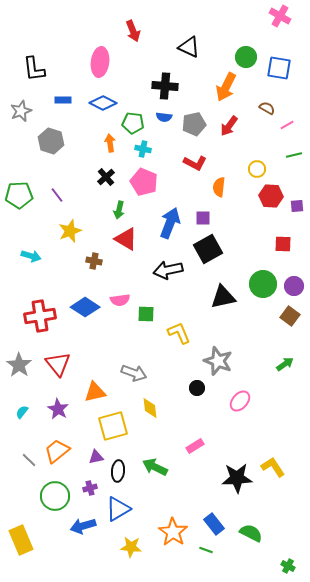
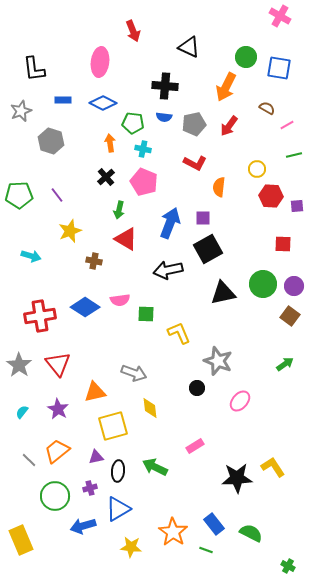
black triangle at (223, 297): moved 4 px up
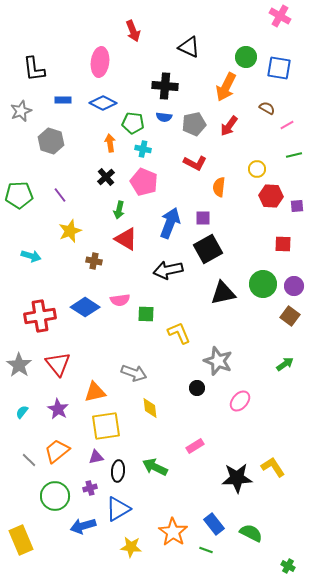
purple line at (57, 195): moved 3 px right
yellow square at (113, 426): moved 7 px left; rotated 8 degrees clockwise
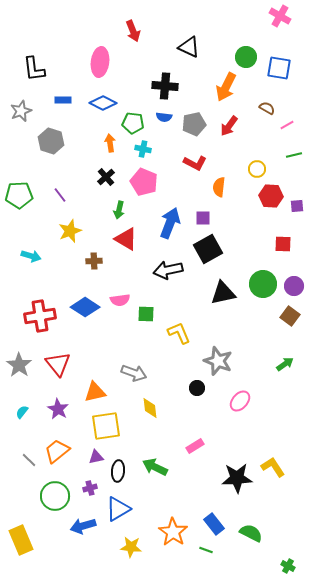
brown cross at (94, 261): rotated 14 degrees counterclockwise
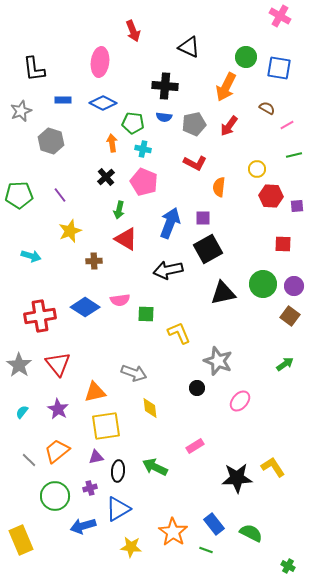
orange arrow at (110, 143): moved 2 px right
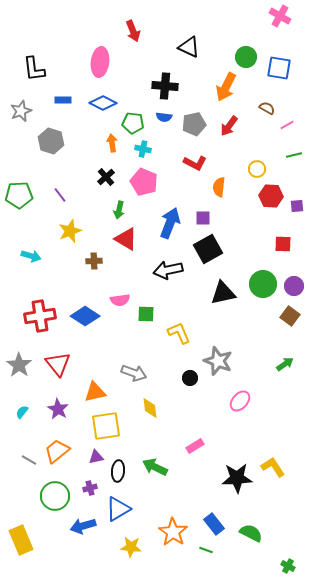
blue diamond at (85, 307): moved 9 px down
black circle at (197, 388): moved 7 px left, 10 px up
gray line at (29, 460): rotated 14 degrees counterclockwise
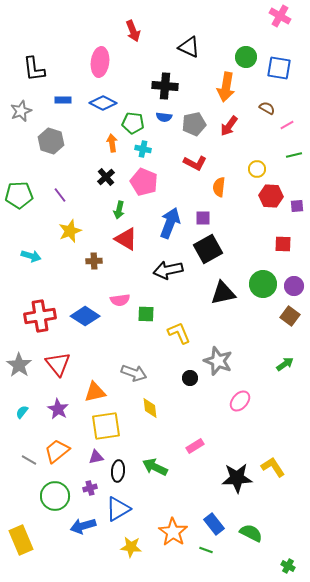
orange arrow at (226, 87): rotated 16 degrees counterclockwise
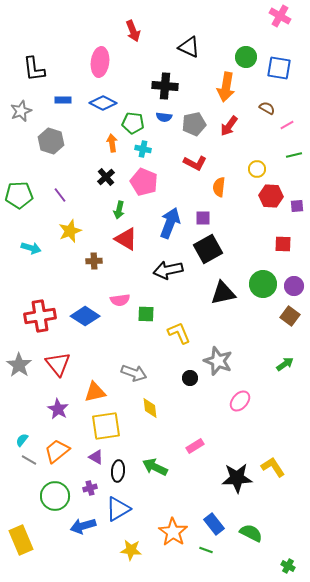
cyan arrow at (31, 256): moved 8 px up
cyan semicircle at (22, 412): moved 28 px down
purple triangle at (96, 457): rotated 42 degrees clockwise
yellow star at (131, 547): moved 3 px down
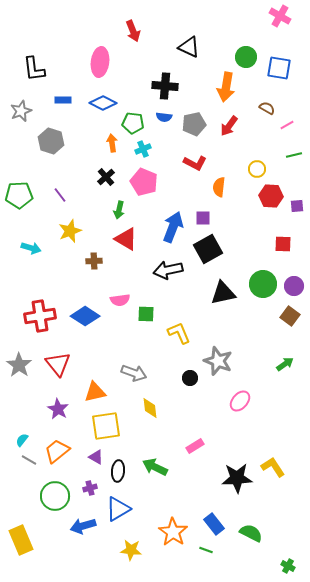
cyan cross at (143, 149): rotated 35 degrees counterclockwise
blue arrow at (170, 223): moved 3 px right, 4 px down
